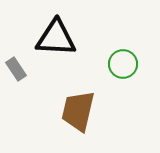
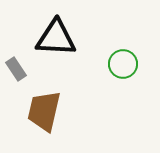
brown trapezoid: moved 34 px left
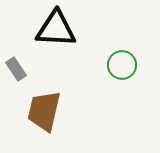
black triangle: moved 9 px up
green circle: moved 1 px left, 1 px down
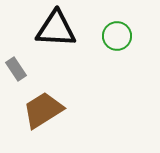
green circle: moved 5 px left, 29 px up
brown trapezoid: moved 1 px left, 1 px up; rotated 45 degrees clockwise
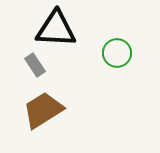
green circle: moved 17 px down
gray rectangle: moved 19 px right, 4 px up
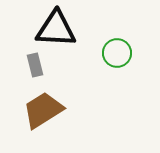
gray rectangle: rotated 20 degrees clockwise
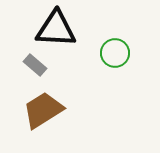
green circle: moved 2 px left
gray rectangle: rotated 35 degrees counterclockwise
